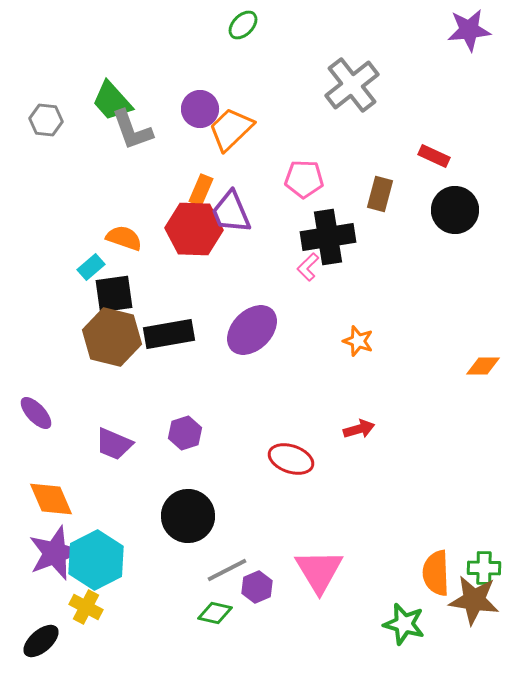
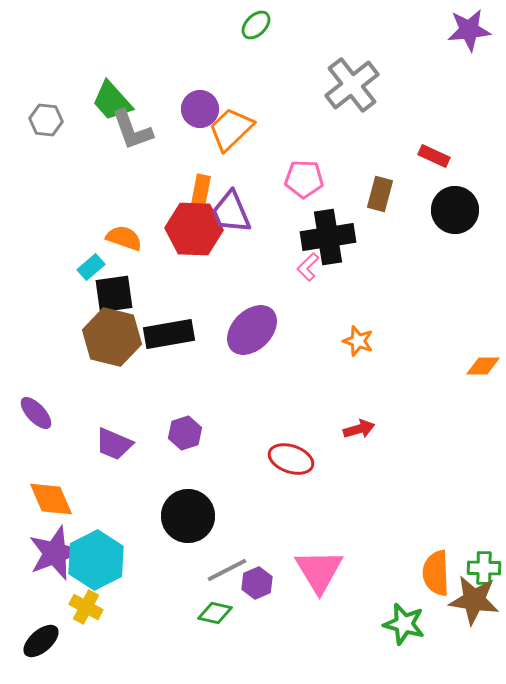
green ellipse at (243, 25): moved 13 px right
orange rectangle at (201, 190): rotated 12 degrees counterclockwise
purple hexagon at (257, 587): moved 4 px up
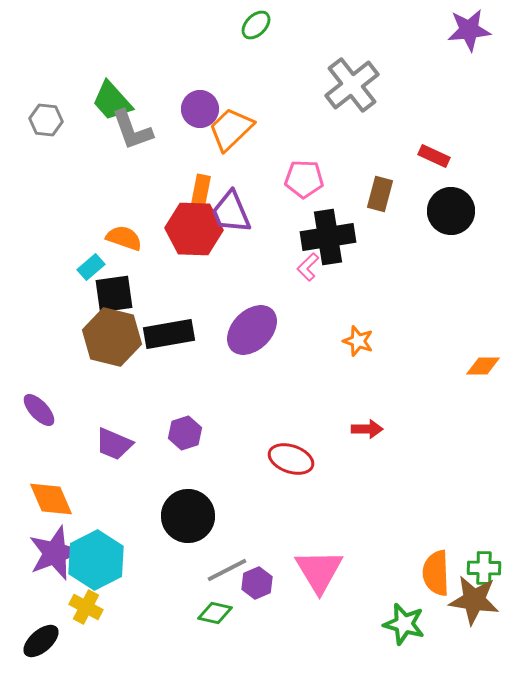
black circle at (455, 210): moved 4 px left, 1 px down
purple ellipse at (36, 413): moved 3 px right, 3 px up
red arrow at (359, 429): moved 8 px right; rotated 16 degrees clockwise
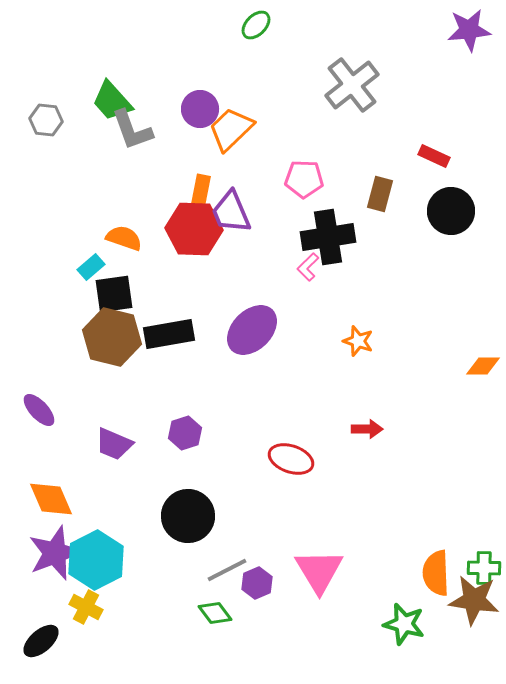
green diamond at (215, 613): rotated 40 degrees clockwise
